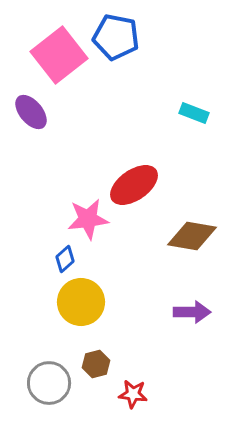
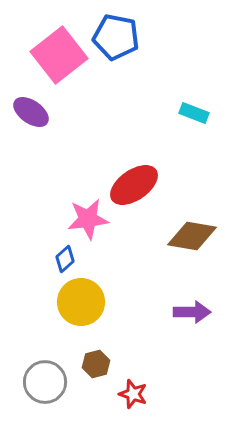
purple ellipse: rotated 15 degrees counterclockwise
gray circle: moved 4 px left, 1 px up
red star: rotated 12 degrees clockwise
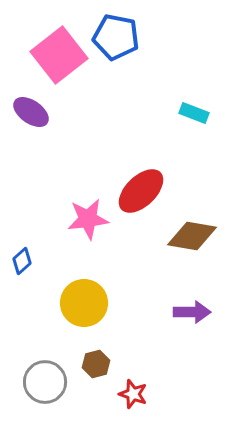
red ellipse: moved 7 px right, 6 px down; rotated 9 degrees counterclockwise
blue diamond: moved 43 px left, 2 px down
yellow circle: moved 3 px right, 1 px down
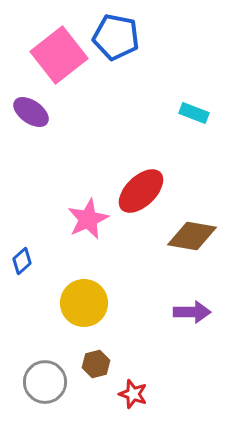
pink star: rotated 18 degrees counterclockwise
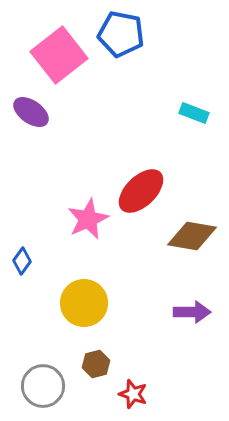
blue pentagon: moved 5 px right, 3 px up
blue diamond: rotated 12 degrees counterclockwise
gray circle: moved 2 px left, 4 px down
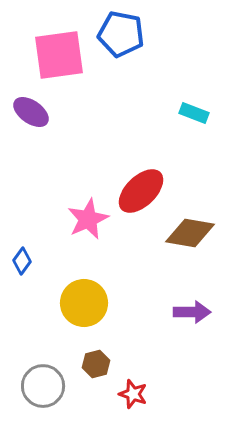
pink square: rotated 30 degrees clockwise
brown diamond: moved 2 px left, 3 px up
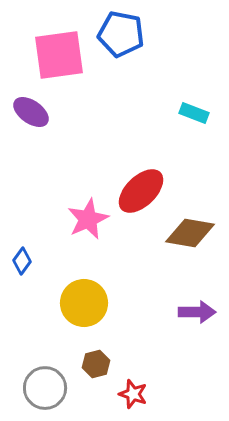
purple arrow: moved 5 px right
gray circle: moved 2 px right, 2 px down
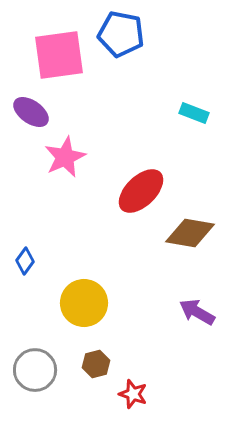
pink star: moved 23 px left, 62 px up
blue diamond: moved 3 px right
purple arrow: rotated 150 degrees counterclockwise
gray circle: moved 10 px left, 18 px up
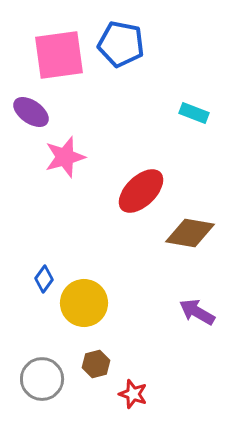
blue pentagon: moved 10 px down
pink star: rotated 9 degrees clockwise
blue diamond: moved 19 px right, 18 px down
gray circle: moved 7 px right, 9 px down
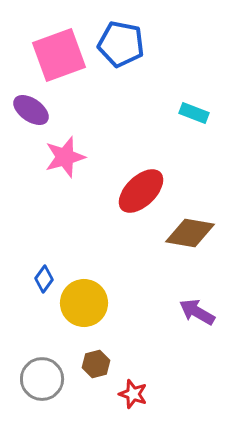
pink square: rotated 12 degrees counterclockwise
purple ellipse: moved 2 px up
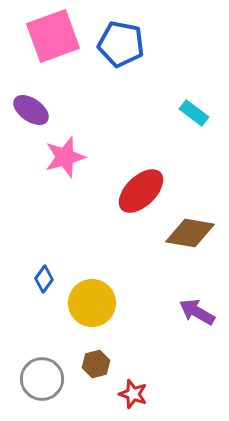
pink square: moved 6 px left, 19 px up
cyan rectangle: rotated 16 degrees clockwise
yellow circle: moved 8 px right
